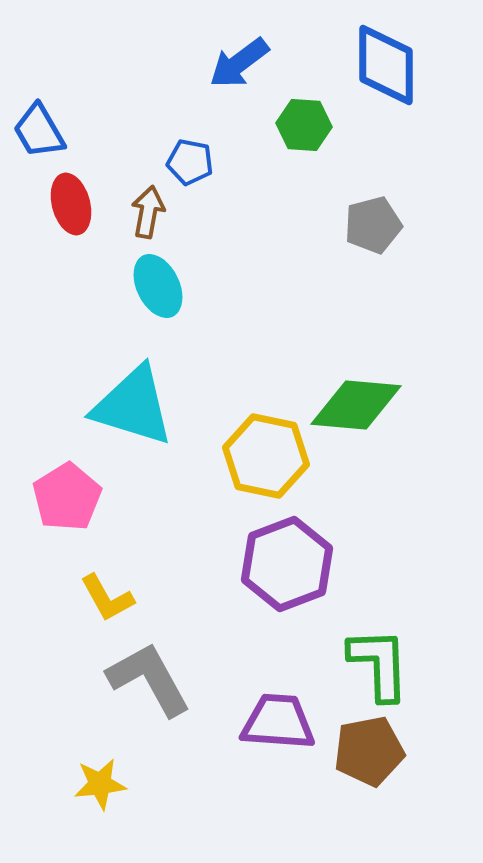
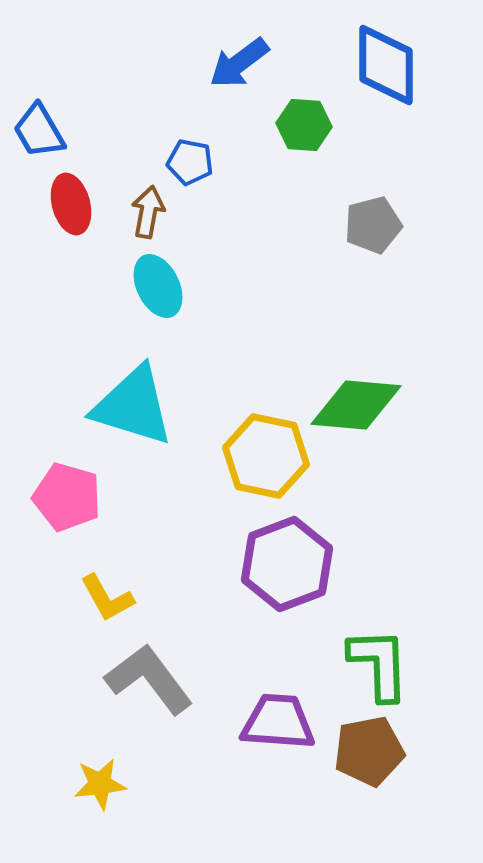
pink pentagon: rotated 24 degrees counterclockwise
gray L-shape: rotated 8 degrees counterclockwise
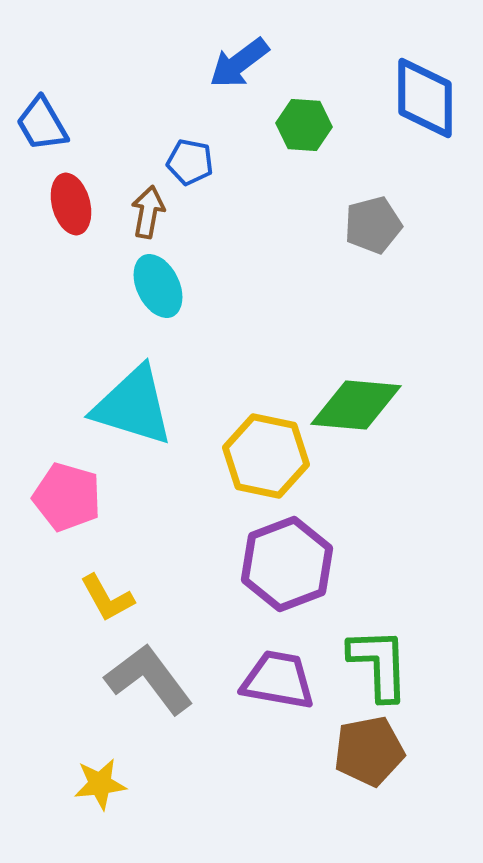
blue diamond: moved 39 px right, 33 px down
blue trapezoid: moved 3 px right, 7 px up
purple trapezoid: moved 42 px up; rotated 6 degrees clockwise
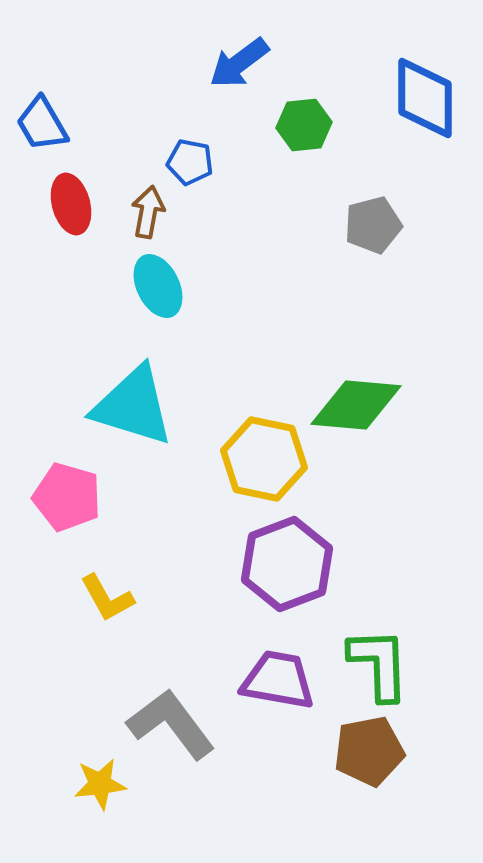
green hexagon: rotated 10 degrees counterclockwise
yellow hexagon: moved 2 px left, 3 px down
gray L-shape: moved 22 px right, 45 px down
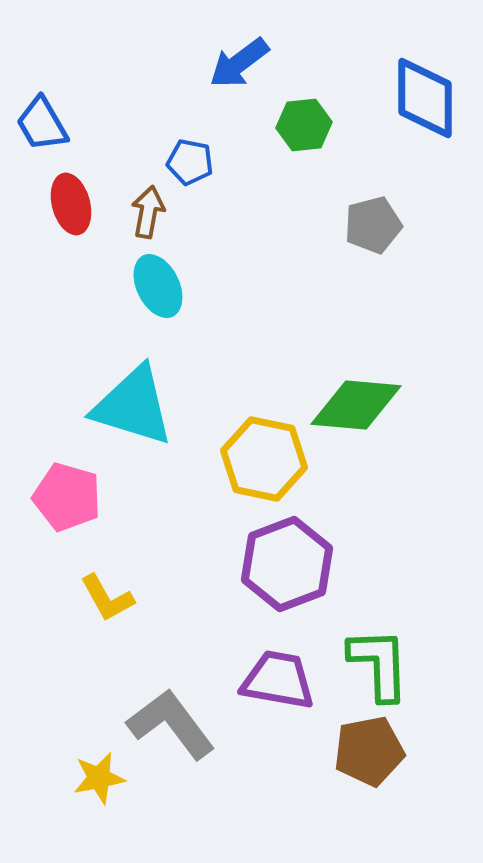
yellow star: moved 1 px left, 6 px up; rotated 4 degrees counterclockwise
